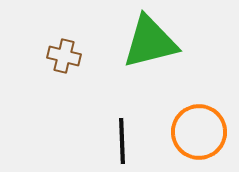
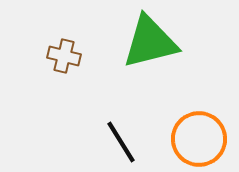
orange circle: moved 7 px down
black line: moved 1 px left, 1 px down; rotated 30 degrees counterclockwise
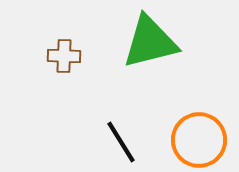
brown cross: rotated 12 degrees counterclockwise
orange circle: moved 1 px down
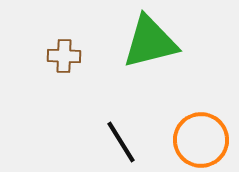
orange circle: moved 2 px right
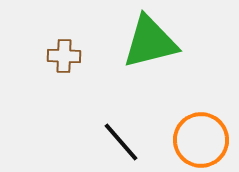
black line: rotated 9 degrees counterclockwise
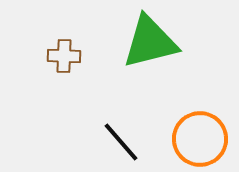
orange circle: moved 1 px left, 1 px up
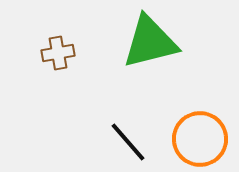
brown cross: moved 6 px left, 3 px up; rotated 12 degrees counterclockwise
black line: moved 7 px right
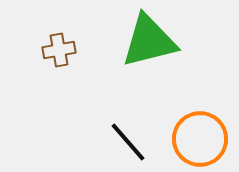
green triangle: moved 1 px left, 1 px up
brown cross: moved 1 px right, 3 px up
